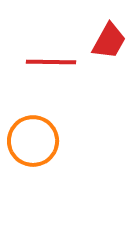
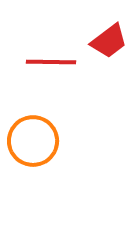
red trapezoid: rotated 24 degrees clockwise
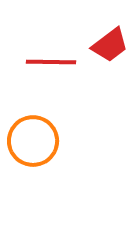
red trapezoid: moved 1 px right, 4 px down
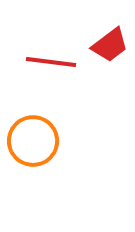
red line: rotated 6 degrees clockwise
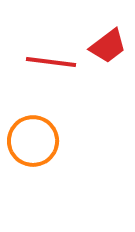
red trapezoid: moved 2 px left, 1 px down
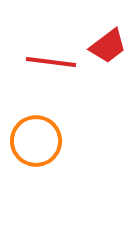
orange circle: moved 3 px right
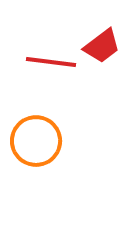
red trapezoid: moved 6 px left
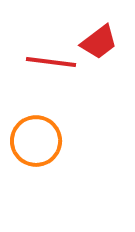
red trapezoid: moved 3 px left, 4 px up
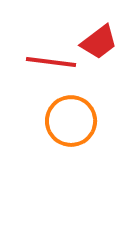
orange circle: moved 35 px right, 20 px up
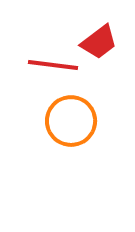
red line: moved 2 px right, 3 px down
